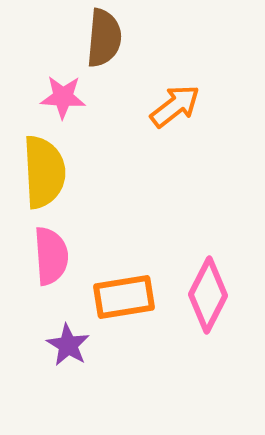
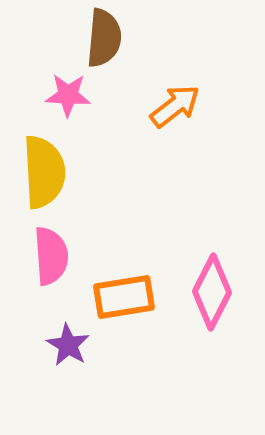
pink star: moved 5 px right, 2 px up
pink diamond: moved 4 px right, 3 px up
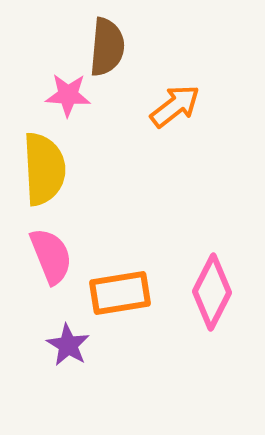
brown semicircle: moved 3 px right, 9 px down
yellow semicircle: moved 3 px up
pink semicircle: rotated 18 degrees counterclockwise
orange rectangle: moved 4 px left, 4 px up
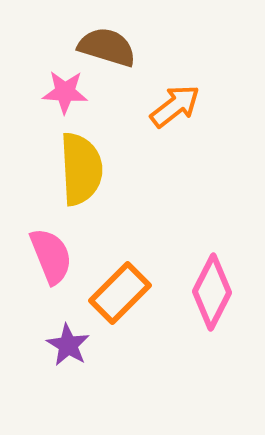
brown semicircle: rotated 78 degrees counterclockwise
pink star: moved 3 px left, 3 px up
yellow semicircle: moved 37 px right
orange rectangle: rotated 36 degrees counterclockwise
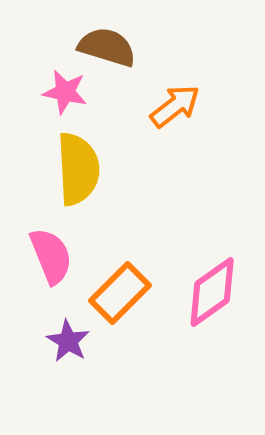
pink star: rotated 9 degrees clockwise
yellow semicircle: moved 3 px left
pink diamond: rotated 28 degrees clockwise
purple star: moved 4 px up
